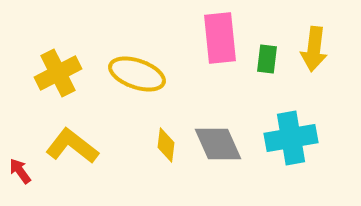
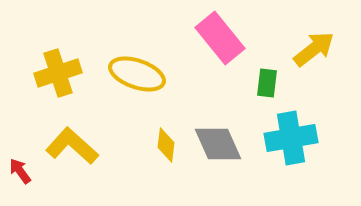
pink rectangle: rotated 33 degrees counterclockwise
yellow arrow: rotated 135 degrees counterclockwise
green rectangle: moved 24 px down
yellow cross: rotated 9 degrees clockwise
yellow L-shape: rotated 4 degrees clockwise
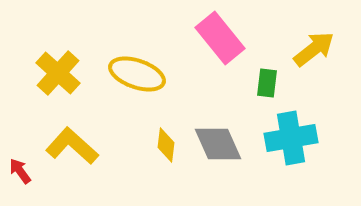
yellow cross: rotated 30 degrees counterclockwise
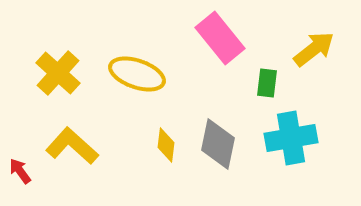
gray diamond: rotated 36 degrees clockwise
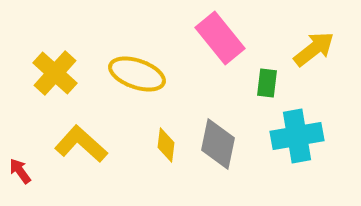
yellow cross: moved 3 px left
cyan cross: moved 6 px right, 2 px up
yellow L-shape: moved 9 px right, 2 px up
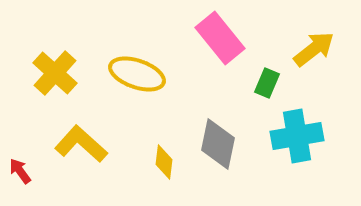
green rectangle: rotated 16 degrees clockwise
yellow diamond: moved 2 px left, 17 px down
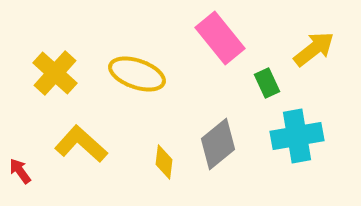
green rectangle: rotated 48 degrees counterclockwise
gray diamond: rotated 39 degrees clockwise
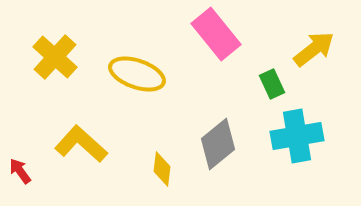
pink rectangle: moved 4 px left, 4 px up
yellow cross: moved 16 px up
green rectangle: moved 5 px right, 1 px down
yellow diamond: moved 2 px left, 7 px down
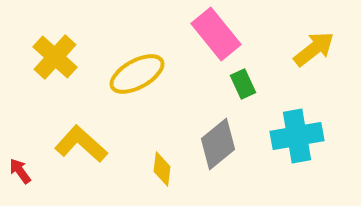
yellow ellipse: rotated 48 degrees counterclockwise
green rectangle: moved 29 px left
